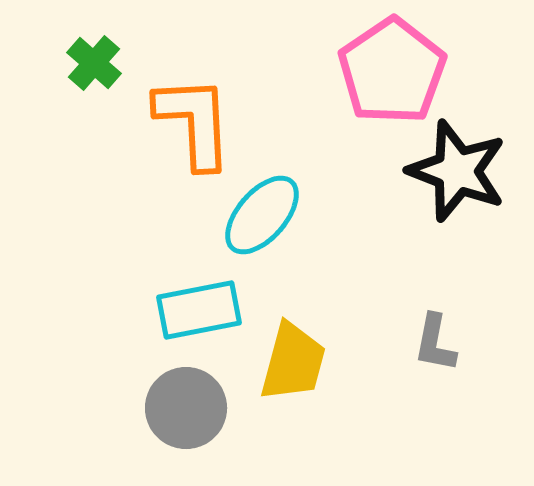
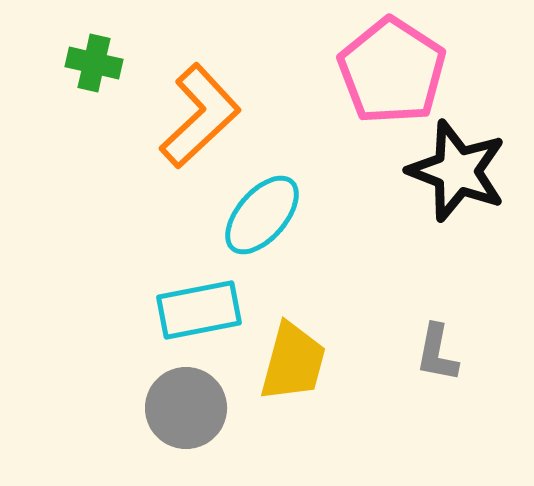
green cross: rotated 28 degrees counterclockwise
pink pentagon: rotated 5 degrees counterclockwise
orange L-shape: moved 6 px right, 6 px up; rotated 50 degrees clockwise
gray L-shape: moved 2 px right, 10 px down
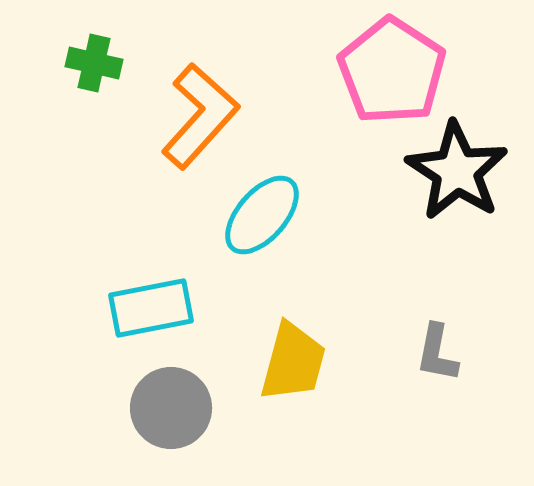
orange L-shape: rotated 5 degrees counterclockwise
black star: rotated 12 degrees clockwise
cyan rectangle: moved 48 px left, 2 px up
gray circle: moved 15 px left
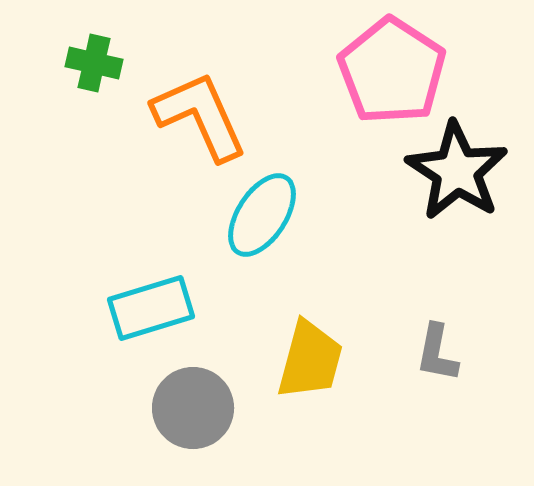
orange L-shape: rotated 66 degrees counterclockwise
cyan ellipse: rotated 8 degrees counterclockwise
cyan rectangle: rotated 6 degrees counterclockwise
yellow trapezoid: moved 17 px right, 2 px up
gray circle: moved 22 px right
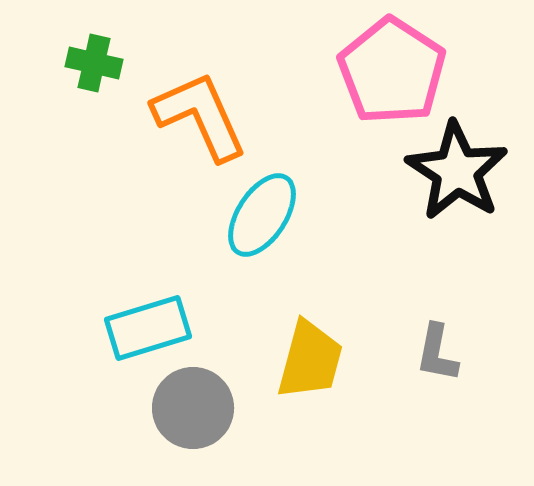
cyan rectangle: moved 3 px left, 20 px down
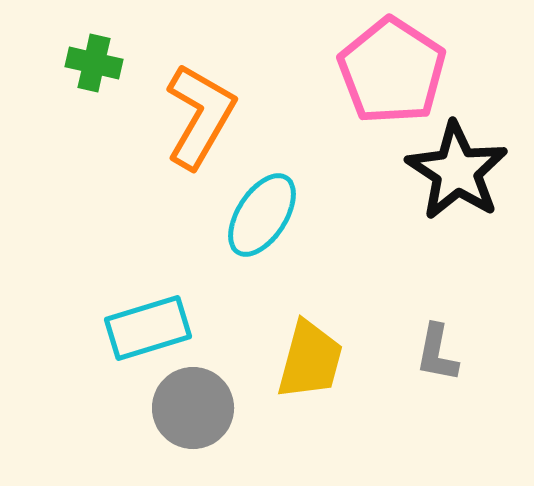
orange L-shape: rotated 54 degrees clockwise
